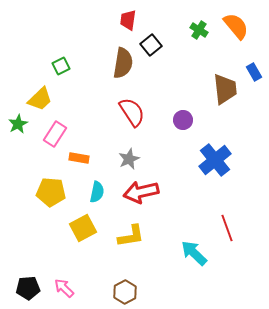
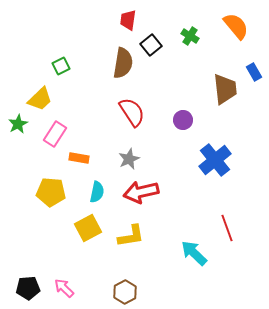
green cross: moved 9 px left, 6 px down
yellow square: moved 5 px right
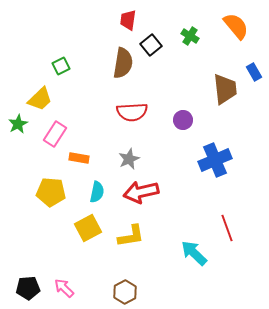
red semicircle: rotated 120 degrees clockwise
blue cross: rotated 16 degrees clockwise
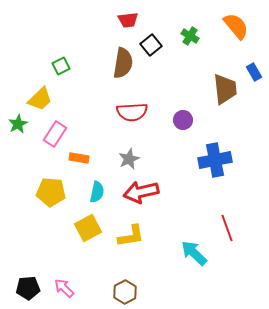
red trapezoid: rotated 105 degrees counterclockwise
blue cross: rotated 12 degrees clockwise
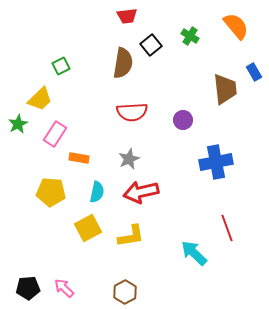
red trapezoid: moved 1 px left, 4 px up
blue cross: moved 1 px right, 2 px down
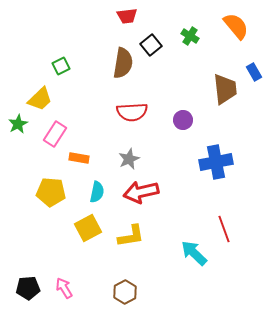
red line: moved 3 px left, 1 px down
pink arrow: rotated 15 degrees clockwise
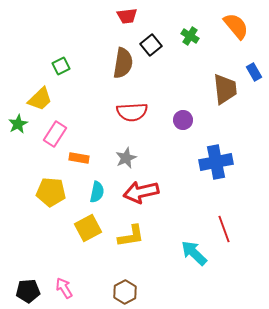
gray star: moved 3 px left, 1 px up
black pentagon: moved 3 px down
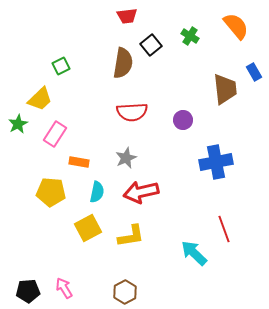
orange rectangle: moved 4 px down
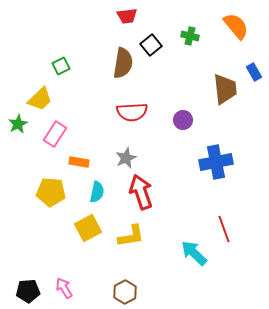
green cross: rotated 18 degrees counterclockwise
red arrow: rotated 84 degrees clockwise
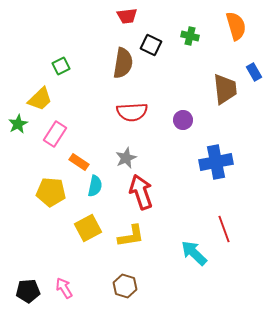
orange semicircle: rotated 24 degrees clockwise
black square: rotated 25 degrees counterclockwise
orange rectangle: rotated 24 degrees clockwise
cyan semicircle: moved 2 px left, 6 px up
brown hexagon: moved 6 px up; rotated 15 degrees counterclockwise
